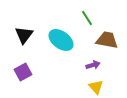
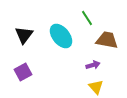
cyan ellipse: moved 4 px up; rotated 15 degrees clockwise
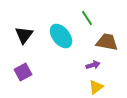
brown trapezoid: moved 2 px down
yellow triangle: rotated 35 degrees clockwise
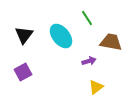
brown trapezoid: moved 4 px right
purple arrow: moved 4 px left, 4 px up
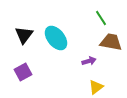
green line: moved 14 px right
cyan ellipse: moved 5 px left, 2 px down
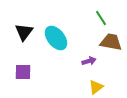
black triangle: moved 3 px up
purple square: rotated 30 degrees clockwise
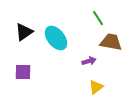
green line: moved 3 px left
black triangle: rotated 18 degrees clockwise
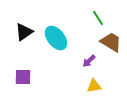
brown trapezoid: rotated 20 degrees clockwise
purple arrow: rotated 152 degrees clockwise
purple square: moved 5 px down
yellow triangle: moved 2 px left, 1 px up; rotated 28 degrees clockwise
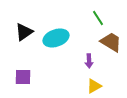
cyan ellipse: rotated 70 degrees counterclockwise
purple arrow: rotated 48 degrees counterclockwise
yellow triangle: rotated 21 degrees counterclockwise
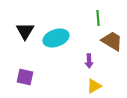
green line: rotated 28 degrees clockwise
black triangle: moved 1 px right, 1 px up; rotated 24 degrees counterclockwise
brown trapezoid: moved 1 px right, 1 px up
purple square: moved 2 px right; rotated 12 degrees clockwise
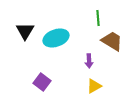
purple square: moved 17 px right, 5 px down; rotated 24 degrees clockwise
